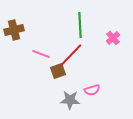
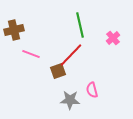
green line: rotated 10 degrees counterclockwise
pink line: moved 10 px left
pink semicircle: rotated 91 degrees clockwise
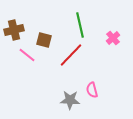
pink line: moved 4 px left, 1 px down; rotated 18 degrees clockwise
brown square: moved 14 px left, 31 px up; rotated 35 degrees clockwise
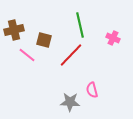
pink cross: rotated 24 degrees counterclockwise
gray star: moved 2 px down
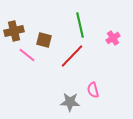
brown cross: moved 1 px down
pink cross: rotated 32 degrees clockwise
red line: moved 1 px right, 1 px down
pink semicircle: moved 1 px right
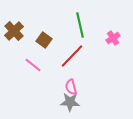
brown cross: rotated 30 degrees counterclockwise
brown square: rotated 21 degrees clockwise
pink line: moved 6 px right, 10 px down
pink semicircle: moved 22 px left, 3 px up
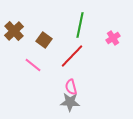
green line: rotated 25 degrees clockwise
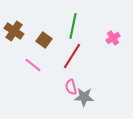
green line: moved 7 px left, 1 px down
brown cross: rotated 12 degrees counterclockwise
red line: rotated 12 degrees counterclockwise
gray star: moved 14 px right, 5 px up
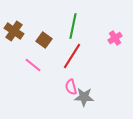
pink cross: moved 2 px right
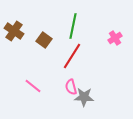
pink line: moved 21 px down
